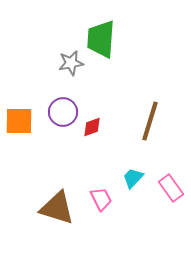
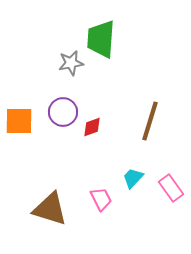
brown triangle: moved 7 px left, 1 px down
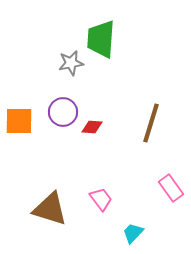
brown line: moved 1 px right, 2 px down
red diamond: rotated 25 degrees clockwise
cyan trapezoid: moved 55 px down
pink trapezoid: rotated 10 degrees counterclockwise
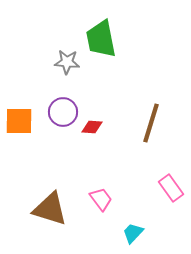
green trapezoid: rotated 15 degrees counterclockwise
gray star: moved 4 px left, 1 px up; rotated 15 degrees clockwise
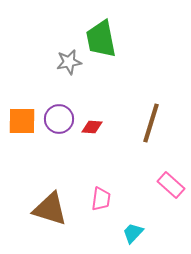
gray star: moved 2 px right; rotated 15 degrees counterclockwise
purple circle: moved 4 px left, 7 px down
orange square: moved 3 px right
pink rectangle: moved 3 px up; rotated 12 degrees counterclockwise
pink trapezoid: rotated 45 degrees clockwise
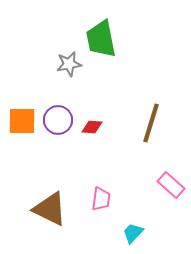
gray star: moved 2 px down
purple circle: moved 1 px left, 1 px down
brown triangle: rotated 9 degrees clockwise
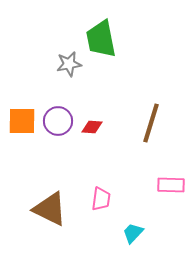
purple circle: moved 1 px down
pink rectangle: rotated 40 degrees counterclockwise
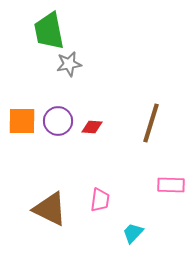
green trapezoid: moved 52 px left, 8 px up
pink trapezoid: moved 1 px left, 1 px down
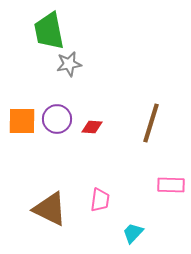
purple circle: moved 1 px left, 2 px up
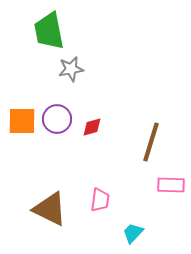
gray star: moved 2 px right, 5 px down
brown line: moved 19 px down
red diamond: rotated 20 degrees counterclockwise
